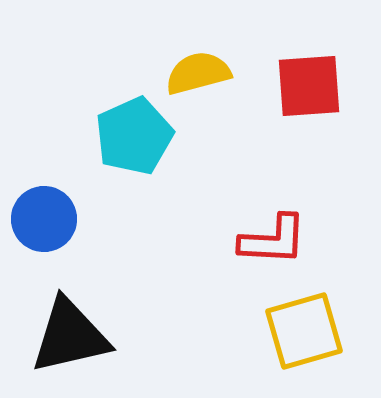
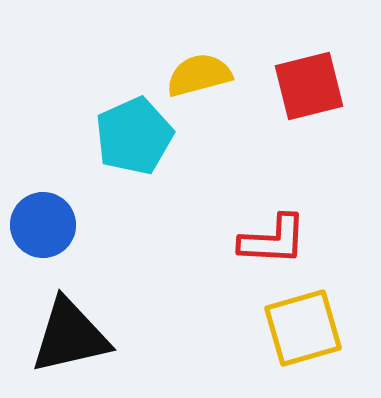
yellow semicircle: moved 1 px right, 2 px down
red square: rotated 10 degrees counterclockwise
blue circle: moved 1 px left, 6 px down
yellow square: moved 1 px left, 3 px up
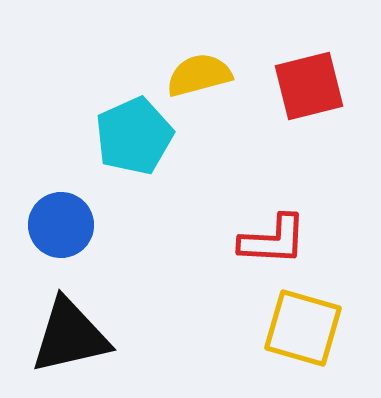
blue circle: moved 18 px right
yellow square: rotated 32 degrees clockwise
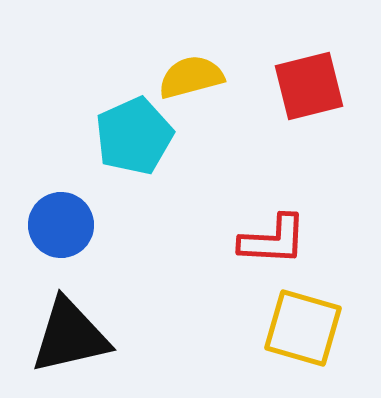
yellow semicircle: moved 8 px left, 2 px down
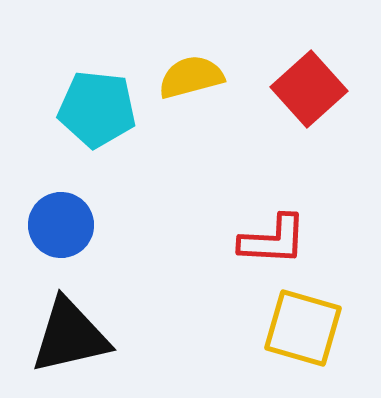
red square: moved 3 px down; rotated 28 degrees counterclockwise
cyan pentagon: moved 37 px left, 27 px up; rotated 30 degrees clockwise
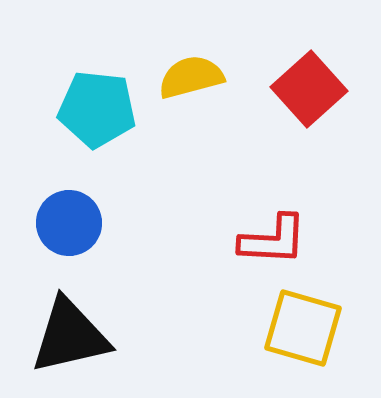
blue circle: moved 8 px right, 2 px up
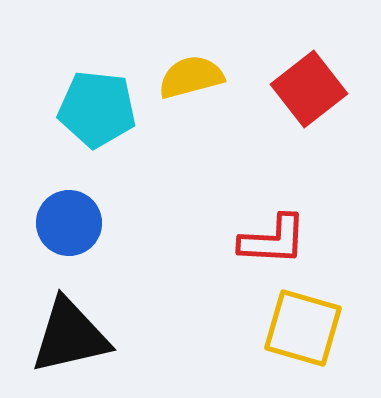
red square: rotated 4 degrees clockwise
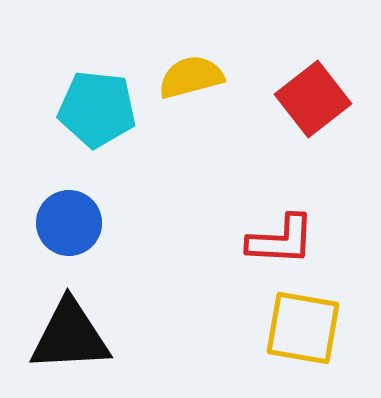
red square: moved 4 px right, 10 px down
red L-shape: moved 8 px right
yellow square: rotated 6 degrees counterclockwise
black triangle: rotated 10 degrees clockwise
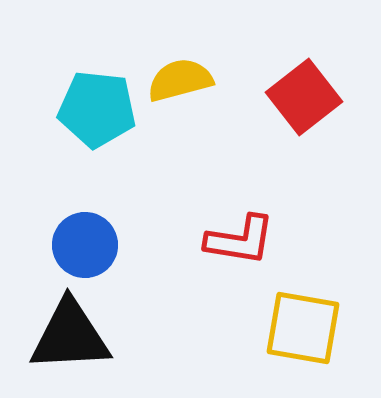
yellow semicircle: moved 11 px left, 3 px down
red square: moved 9 px left, 2 px up
blue circle: moved 16 px right, 22 px down
red L-shape: moved 41 px left; rotated 6 degrees clockwise
